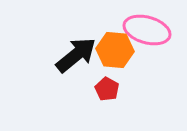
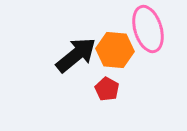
pink ellipse: moved 1 px right, 1 px up; rotated 57 degrees clockwise
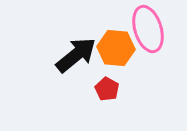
orange hexagon: moved 1 px right, 2 px up
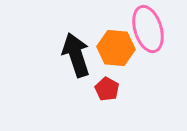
black arrow: rotated 69 degrees counterclockwise
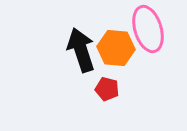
black arrow: moved 5 px right, 5 px up
red pentagon: rotated 15 degrees counterclockwise
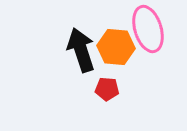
orange hexagon: moved 1 px up
red pentagon: rotated 10 degrees counterclockwise
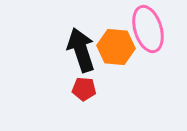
red pentagon: moved 23 px left
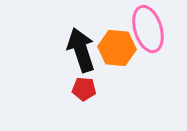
orange hexagon: moved 1 px right, 1 px down
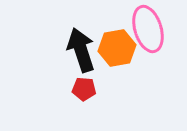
orange hexagon: rotated 15 degrees counterclockwise
